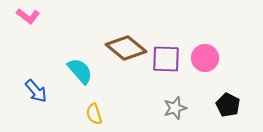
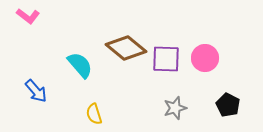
cyan semicircle: moved 6 px up
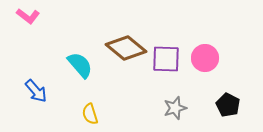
yellow semicircle: moved 4 px left
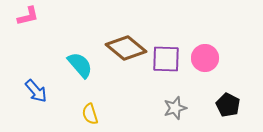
pink L-shape: rotated 50 degrees counterclockwise
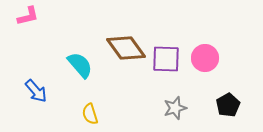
brown diamond: rotated 15 degrees clockwise
black pentagon: rotated 15 degrees clockwise
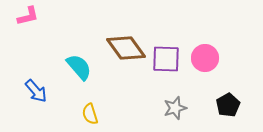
cyan semicircle: moved 1 px left, 2 px down
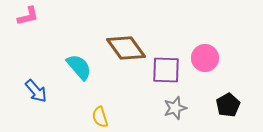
purple square: moved 11 px down
yellow semicircle: moved 10 px right, 3 px down
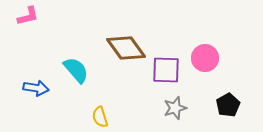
cyan semicircle: moved 3 px left, 3 px down
blue arrow: moved 3 px up; rotated 40 degrees counterclockwise
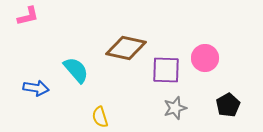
brown diamond: rotated 42 degrees counterclockwise
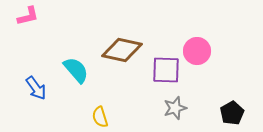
brown diamond: moved 4 px left, 2 px down
pink circle: moved 8 px left, 7 px up
blue arrow: rotated 45 degrees clockwise
black pentagon: moved 4 px right, 8 px down
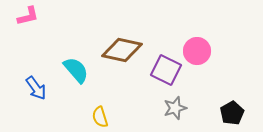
purple square: rotated 24 degrees clockwise
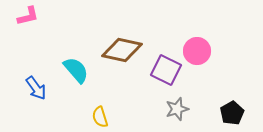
gray star: moved 2 px right, 1 px down
